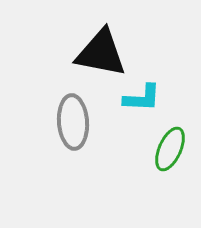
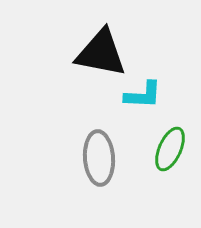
cyan L-shape: moved 1 px right, 3 px up
gray ellipse: moved 26 px right, 36 px down
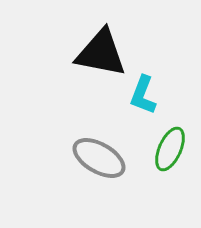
cyan L-shape: rotated 108 degrees clockwise
gray ellipse: rotated 56 degrees counterclockwise
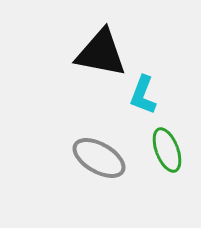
green ellipse: moved 3 px left, 1 px down; rotated 45 degrees counterclockwise
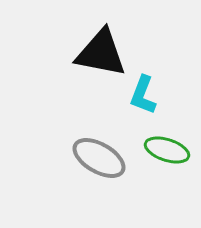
green ellipse: rotated 51 degrees counterclockwise
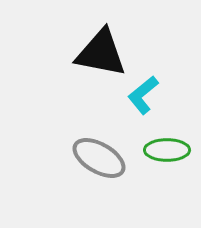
cyan L-shape: rotated 30 degrees clockwise
green ellipse: rotated 18 degrees counterclockwise
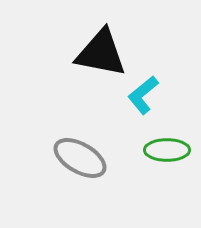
gray ellipse: moved 19 px left
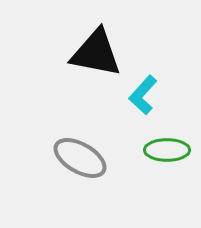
black triangle: moved 5 px left
cyan L-shape: rotated 9 degrees counterclockwise
